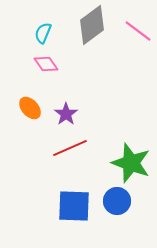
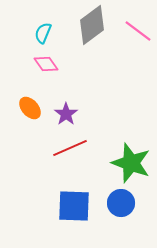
blue circle: moved 4 px right, 2 px down
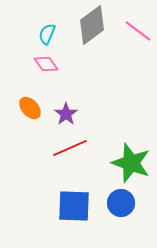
cyan semicircle: moved 4 px right, 1 px down
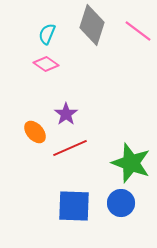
gray diamond: rotated 36 degrees counterclockwise
pink diamond: rotated 20 degrees counterclockwise
orange ellipse: moved 5 px right, 24 px down
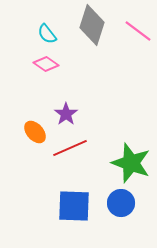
cyan semicircle: rotated 60 degrees counterclockwise
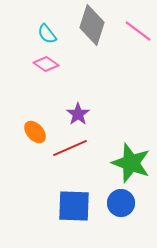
purple star: moved 12 px right
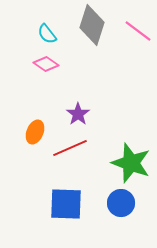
orange ellipse: rotated 65 degrees clockwise
blue square: moved 8 px left, 2 px up
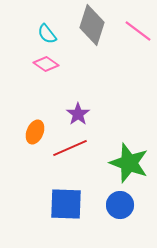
green star: moved 2 px left
blue circle: moved 1 px left, 2 px down
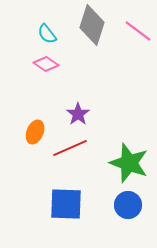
blue circle: moved 8 px right
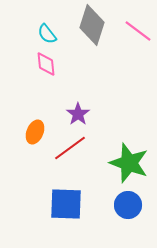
pink diamond: rotated 50 degrees clockwise
red line: rotated 12 degrees counterclockwise
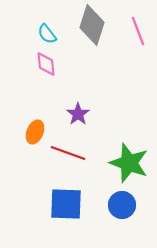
pink line: rotated 32 degrees clockwise
red line: moved 2 px left, 5 px down; rotated 56 degrees clockwise
blue circle: moved 6 px left
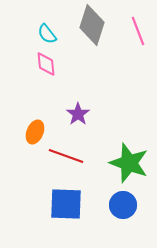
red line: moved 2 px left, 3 px down
blue circle: moved 1 px right
